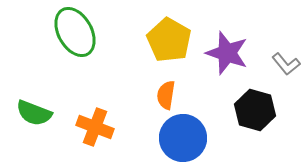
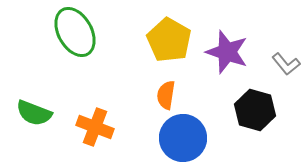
purple star: moved 1 px up
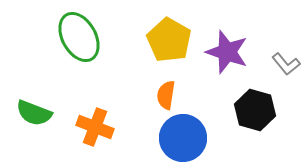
green ellipse: moved 4 px right, 5 px down
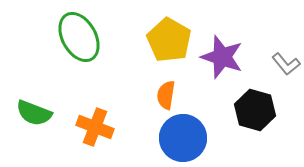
purple star: moved 5 px left, 5 px down
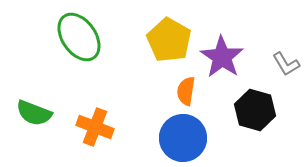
green ellipse: rotated 6 degrees counterclockwise
purple star: rotated 15 degrees clockwise
gray L-shape: rotated 8 degrees clockwise
orange semicircle: moved 20 px right, 4 px up
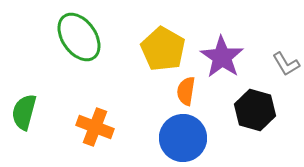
yellow pentagon: moved 6 px left, 9 px down
green semicircle: moved 10 px left, 1 px up; rotated 84 degrees clockwise
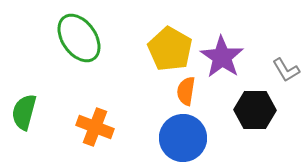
green ellipse: moved 1 px down
yellow pentagon: moved 7 px right
gray L-shape: moved 6 px down
black hexagon: rotated 15 degrees counterclockwise
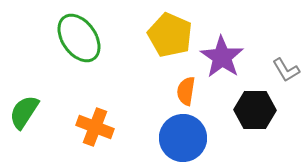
yellow pentagon: moved 14 px up; rotated 6 degrees counterclockwise
green semicircle: rotated 18 degrees clockwise
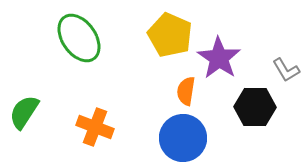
purple star: moved 3 px left, 1 px down
black hexagon: moved 3 px up
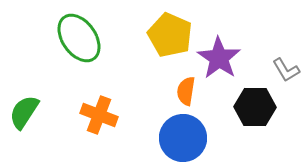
orange cross: moved 4 px right, 12 px up
